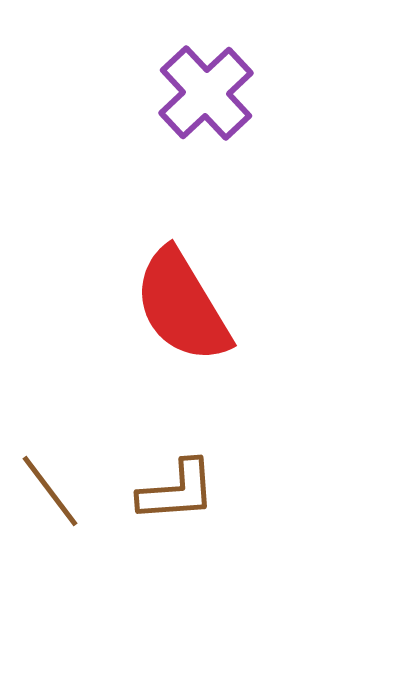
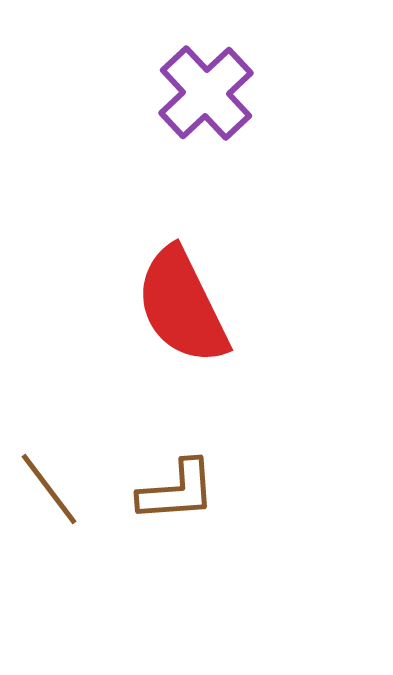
red semicircle: rotated 5 degrees clockwise
brown line: moved 1 px left, 2 px up
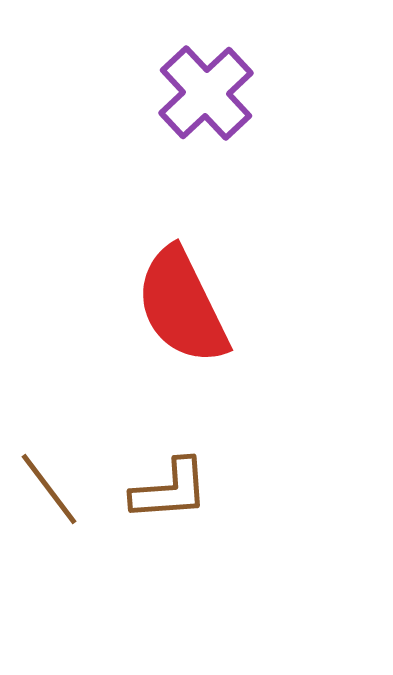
brown L-shape: moved 7 px left, 1 px up
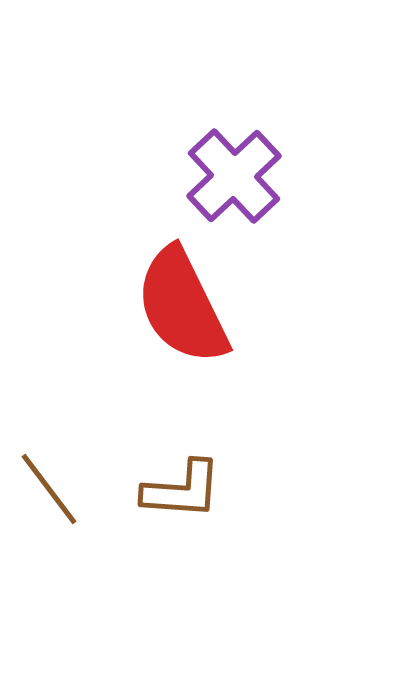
purple cross: moved 28 px right, 83 px down
brown L-shape: moved 12 px right; rotated 8 degrees clockwise
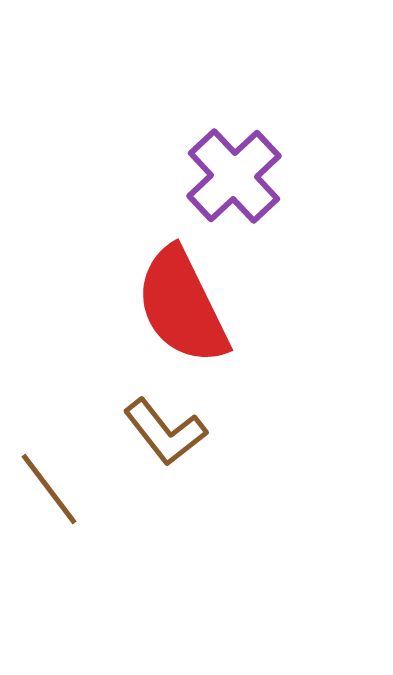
brown L-shape: moved 17 px left, 58 px up; rotated 48 degrees clockwise
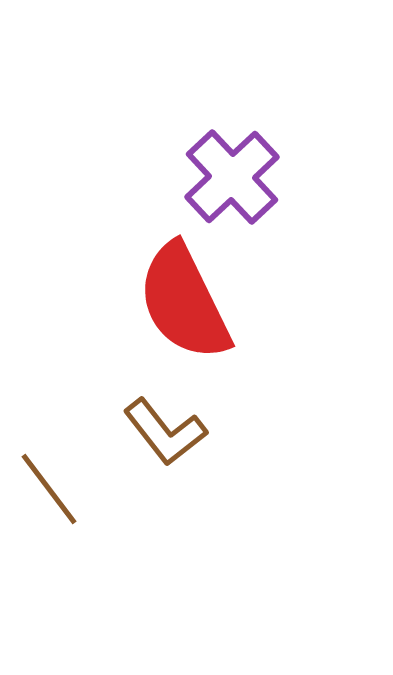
purple cross: moved 2 px left, 1 px down
red semicircle: moved 2 px right, 4 px up
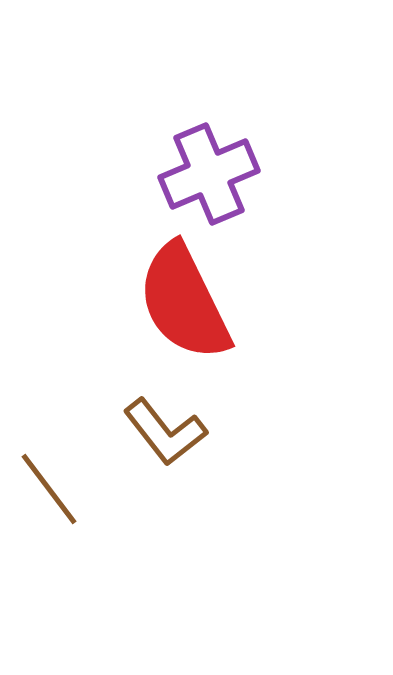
purple cross: moved 23 px left, 3 px up; rotated 20 degrees clockwise
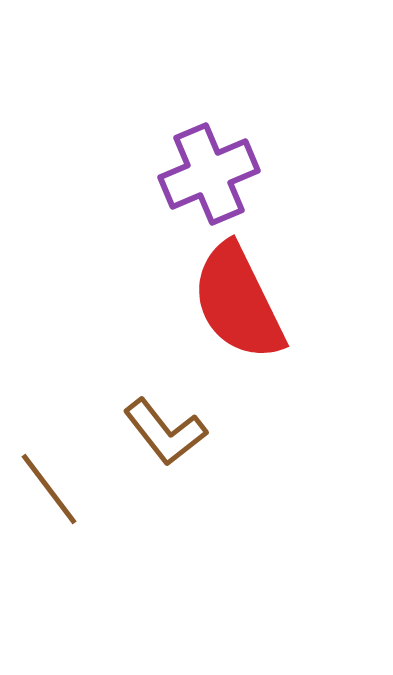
red semicircle: moved 54 px right
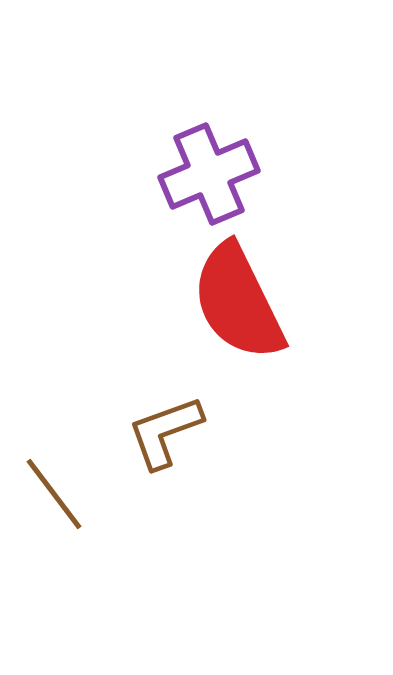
brown L-shape: rotated 108 degrees clockwise
brown line: moved 5 px right, 5 px down
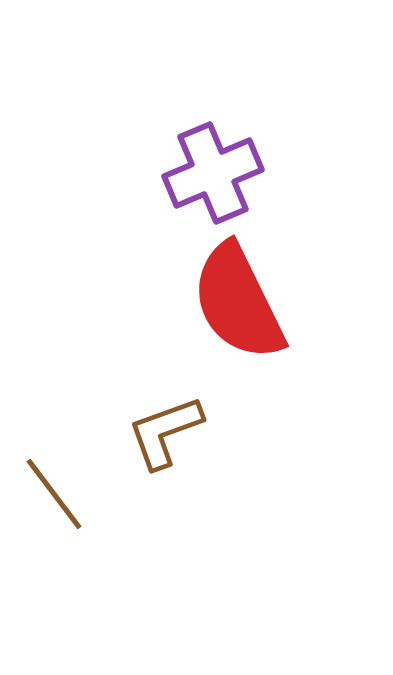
purple cross: moved 4 px right, 1 px up
